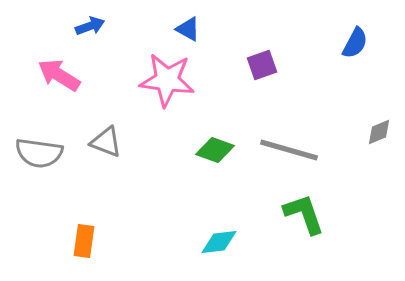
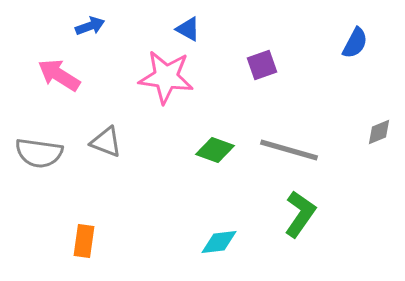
pink star: moved 1 px left, 3 px up
green L-shape: moved 4 px left; rotated 54 degrees clockwise
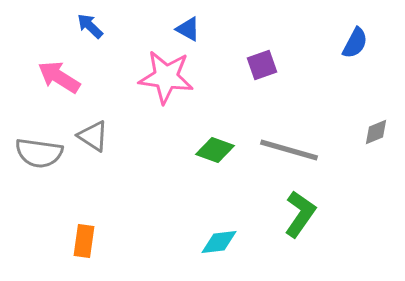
blue arrow: rotated 116 degrees counterclockwise
pink arrow: moved 2 px down
gray diamond: moved 3 px left
gray triangle: moved 13 px left, 6 px up; rotated 12 degrees clockwise
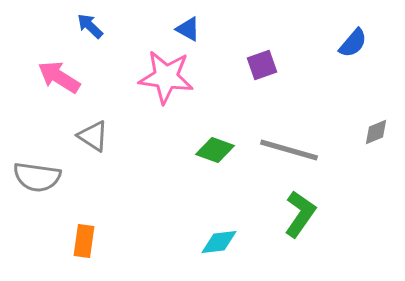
blue semicircle: moved 2 px left; rotated 12 degrees clockwise
gray semicircle: moved 2 px left, 24 px down
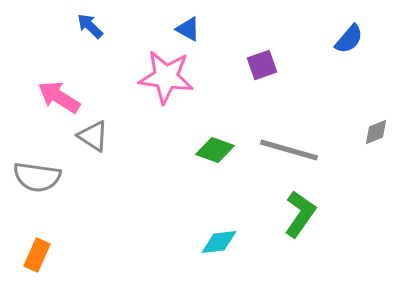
blue semicircle: moved 4 px left, 4 px up
pink arrow: moved 20 px down
orange rectangle: moved 47 px left, 14 px down; rotated 16 degrees clockwise
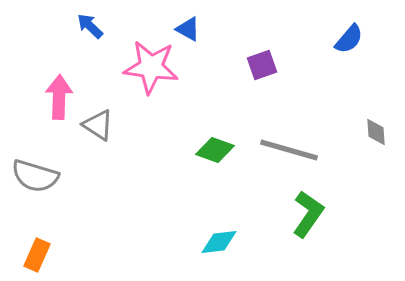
pink star: moved 15 px left, 10 px up
pink arrow: rotated 60 degrees clockwise
gray diamond: rotated 72 degrees counterclockwise
gray triangle: moved 5 px right, 11 px up
gray semicircle: moved 2 px left, 1 px up; rotated 9 degrees clockwise
green L-shape: moved 8 px right
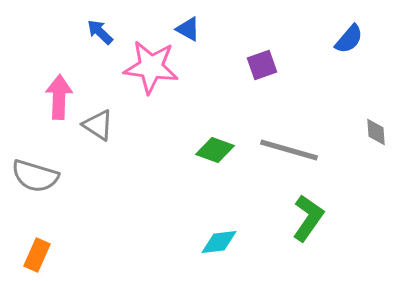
blue arrow: moved 10 px right, 6 px down
green L-shape: moved 4 px down
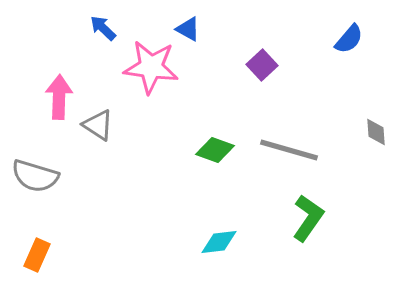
blue arrow: moved 3 px right, 4 px up
purple square: rotated 24 degrees counterclockwise
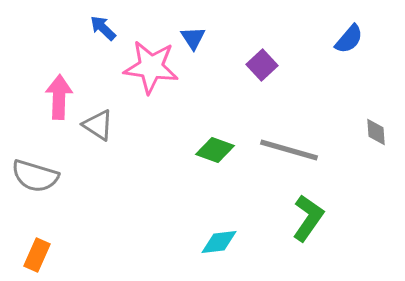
blue triangle: moved 5 px right, 9 px down; rotated 28 degrees clockwise
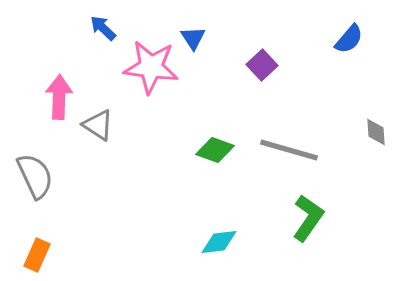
gray semicircle: rotated 132 degrees counterclockwise
